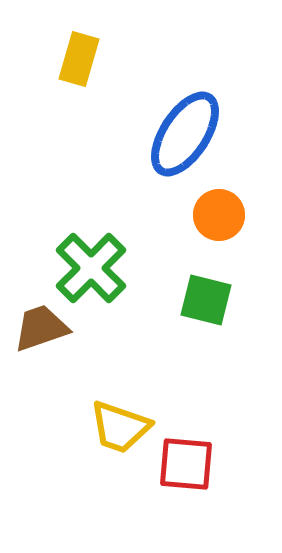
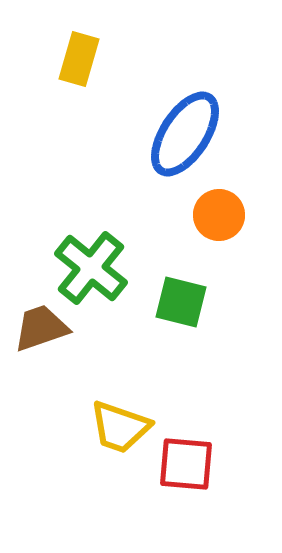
green cross: rotated 6 degrees counterclockwise
green square: moved 25 px left, 2 px down
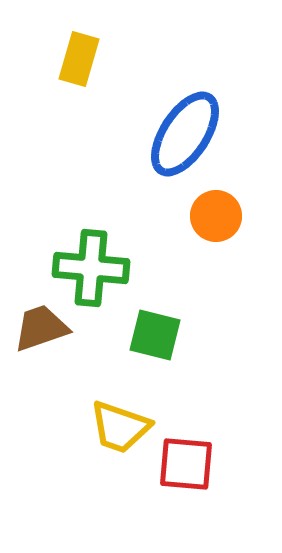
orange circle: moved 3 px left, 1 px down
green cross: rotated 34 degrees counterclockwise
green square: moved 26 px left, 33 px down
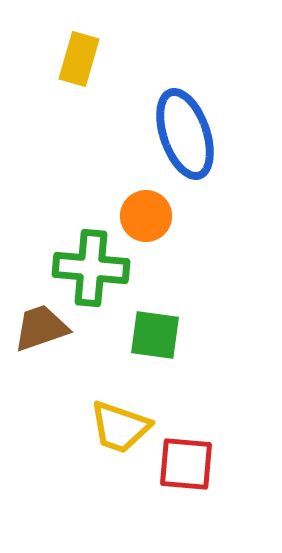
blue ellipse: rotated 52 degrees counterclockwise
orange circle: moved 70 px left
green square: rotated 6 degrees counterclockwise
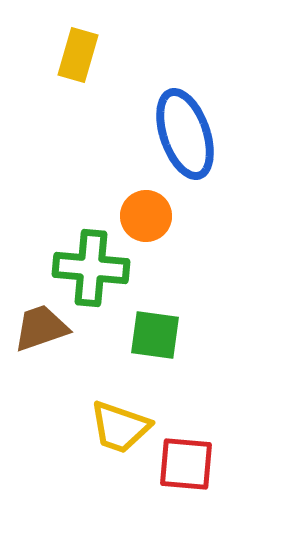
yellow rectangle: moved 1 px left, 4 px up
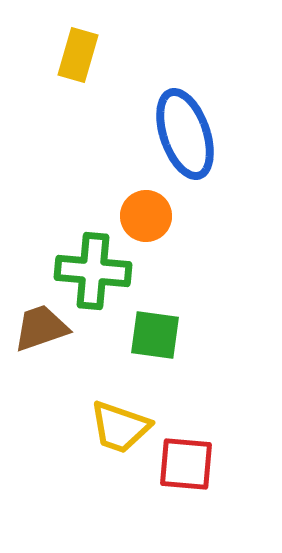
green cross: moved 2 px right, 3 px down
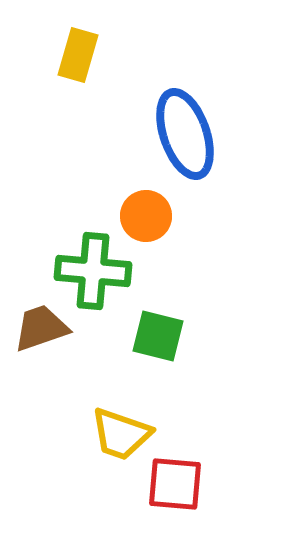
green square: moved 3 px right, 1 px down; rotated 6 degrees clockwise
yellow trapezoid: moved 1 px right, 7 px down
red square: moved 11 px left, 20 px down
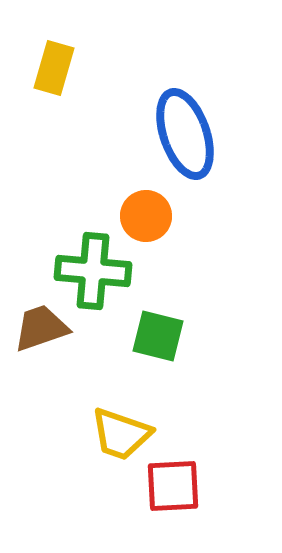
yellow rectangle: moved 24 px left, 13 px down
red square: moved 2 px left, 2 px down; rotated 8 degrees counterclockwise
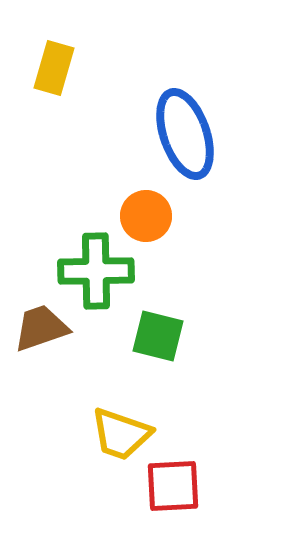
green cross: moved 3 px right; rotated 6 degrees counterclockwise
